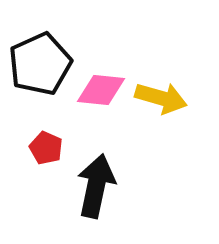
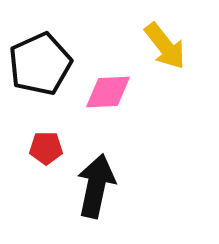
pink diamond: moved 7 px right, 2 px down; rotated 9 degrees counterclockwise
yellow arrow: moved 4 px right, 52 px up; rotated 36 degrees clockwise
red pentagon: rotated 24 degrees counterclockwise
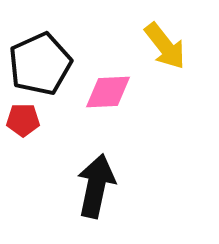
red pentagon: moved 23 px left, 28 px up
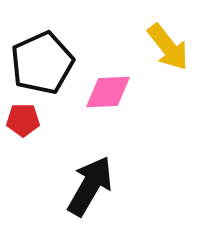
yellow arrow: moved 3 px right, 1 px down
black pentagon: moved 2 px right, 1 px up
black arrow: moved 6 px left; rotated 18 degrees clockwise
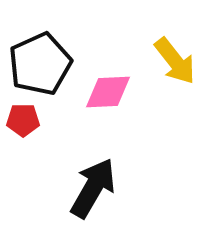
yellow arrow: moved 7 px right, 14 px down
black pentagon: moved 2 px left, 1 px down
black arrow: moved 3 px right, 2 px down
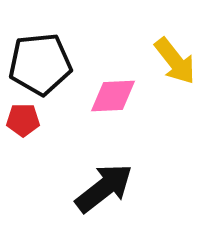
black pentagon: rotated 18 degrees clockwise
pink diamond: moved 5 px right, 4 px down
black arrow: moved 11 px right; rotated 22 degrees clockwise
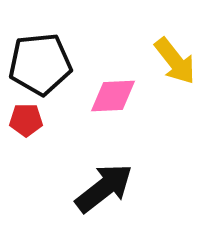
red pentagon: moved 3 px right
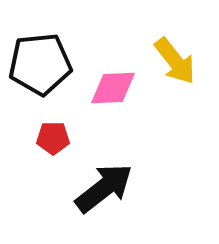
pink diamond: moved 8 px up
red pentagon: moved 27 px right, 18 px down
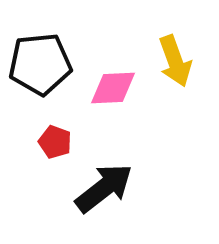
yellow arrow: rotated 18 degrees clockwise
red pentagon: moved 2 px right, 4 px down; rotated 20 degrees clockwise
